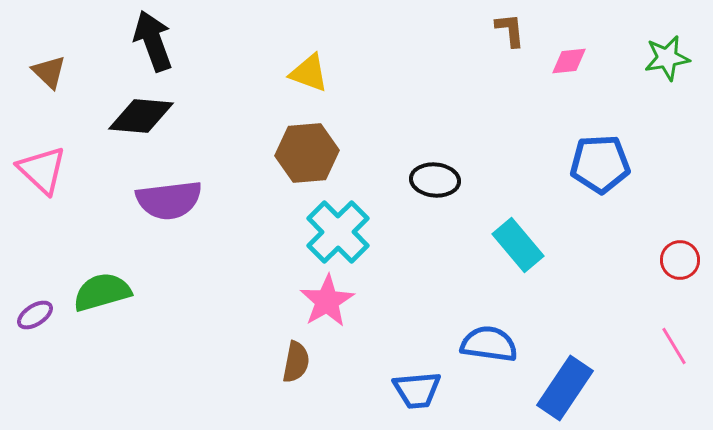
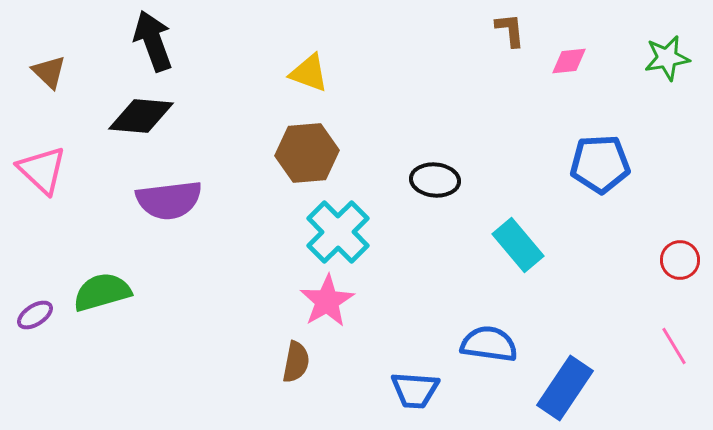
blue trapezoid: moved 2 px left; rotated 9 degrees clockwise
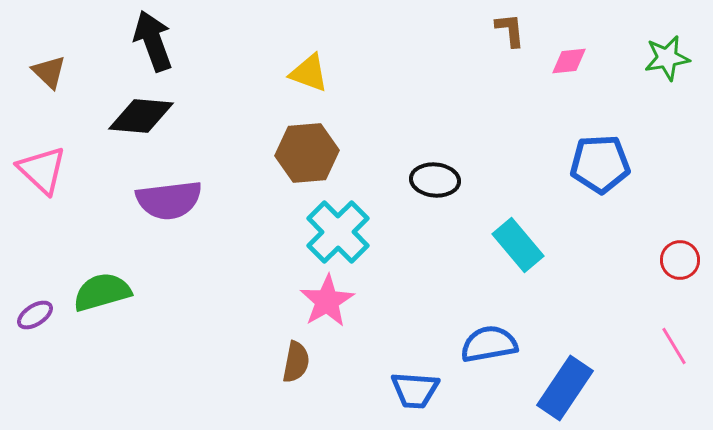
blue semicircle: rotated 18 degrees counterclockwise
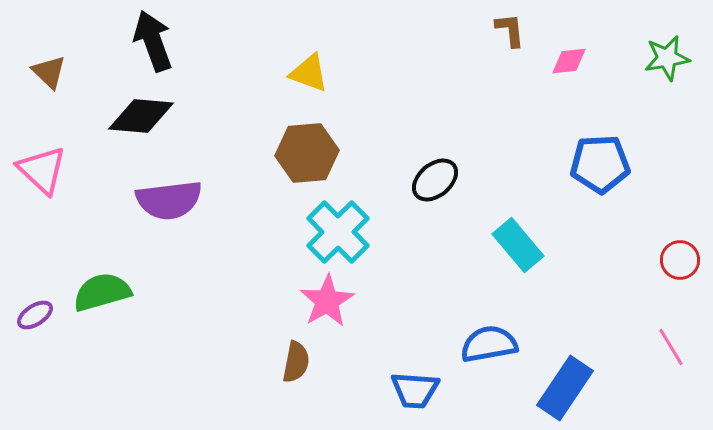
black ellipse: rotated 45 degrees counterclockwise
pink line: moved 3 px left, 1 px down
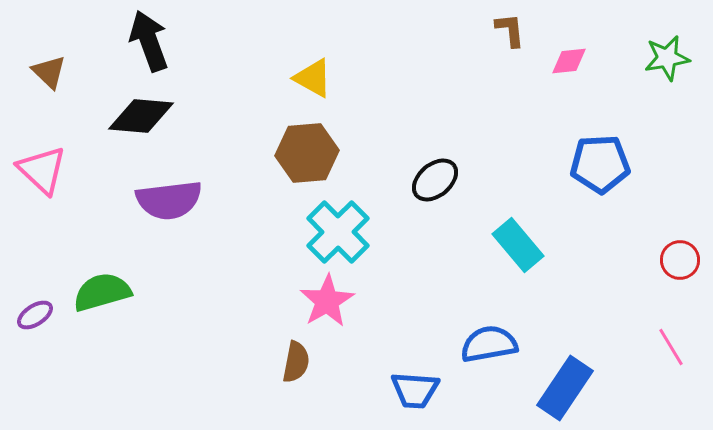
black arrow: moved 4 px left
yellow triangle: moved 4 px right, 5 px down; rotated 9 degrees clockwise
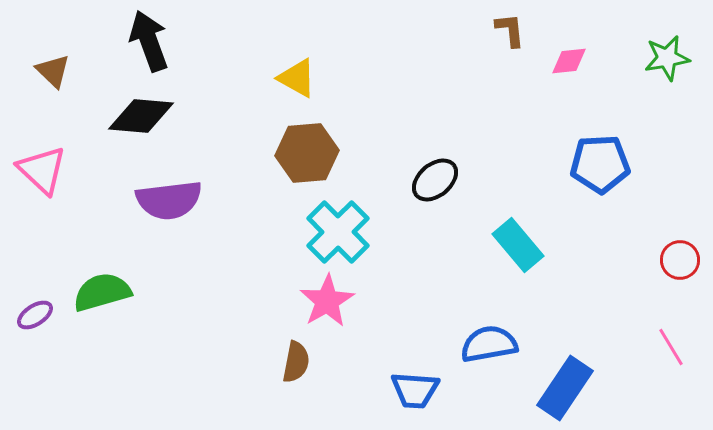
brown triangle: moved 4 px right, 1 px up
yellow triangle: moved 16 px left
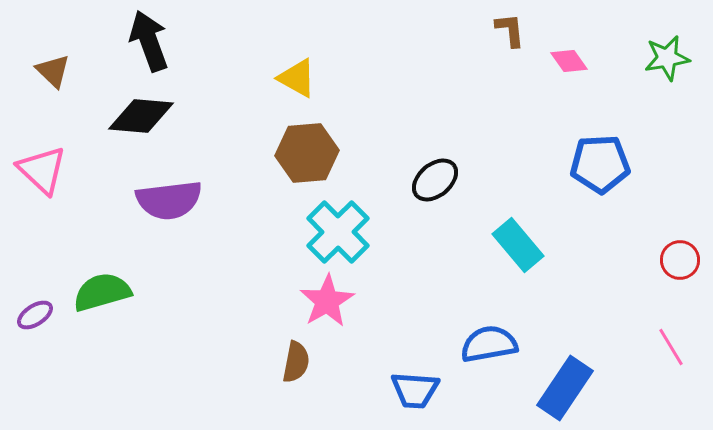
pink diamond: rotated 60 degrees clockwise
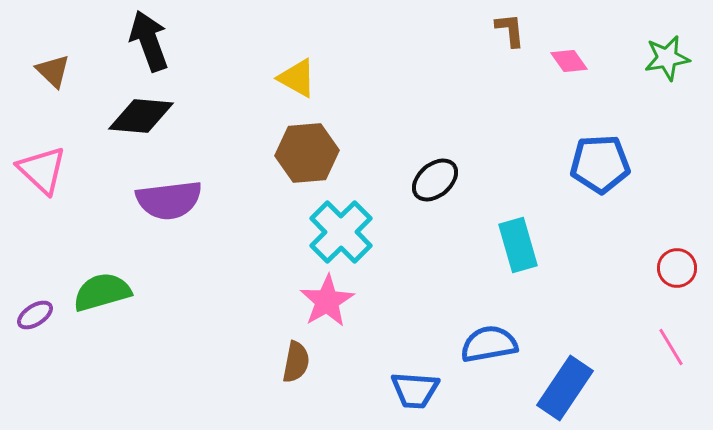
cyan cross: moved 3 px right
cyan rectangle: rotated 24 degrees clockwise
red circle: moved 3 px left, 8 px down
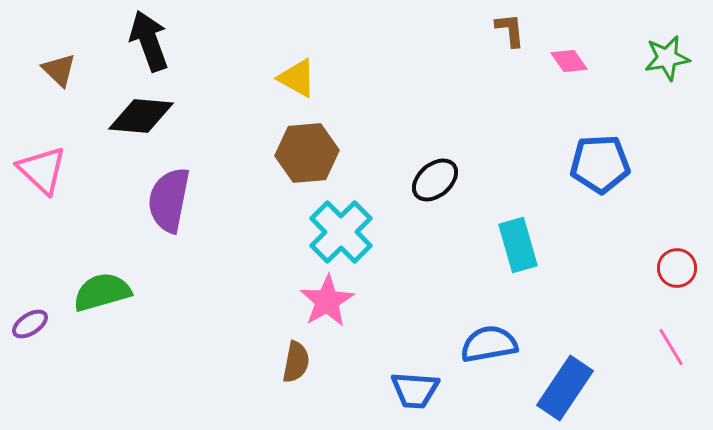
brown triangle: moved 6 px right, 1 px up
purple semicircle: rotated 108 degrees clockwise
purple ellipse: moved 5 px left, 9 px down
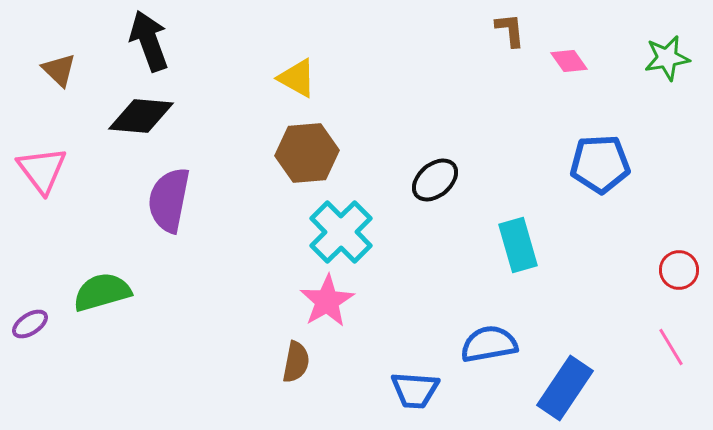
pink triangle: rotated 10 degrees clockwise
red circle: moved 2 px right, 2 px down
